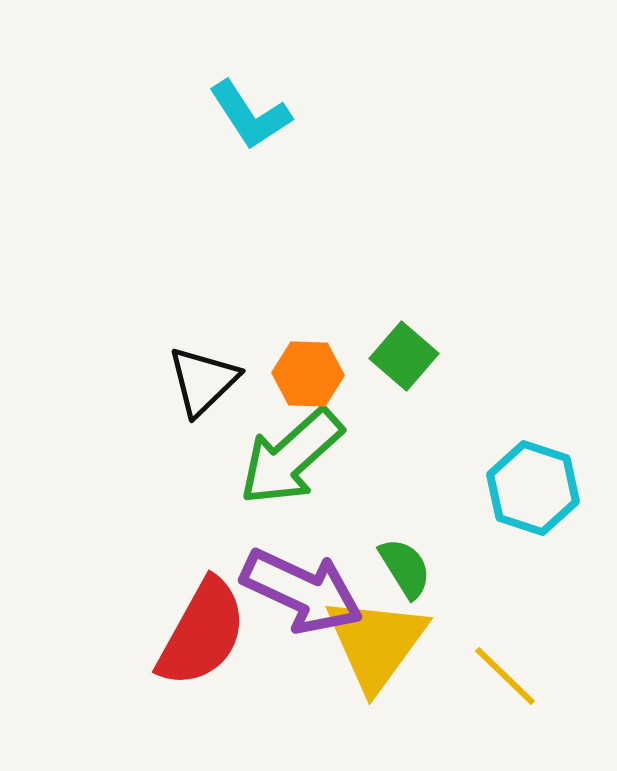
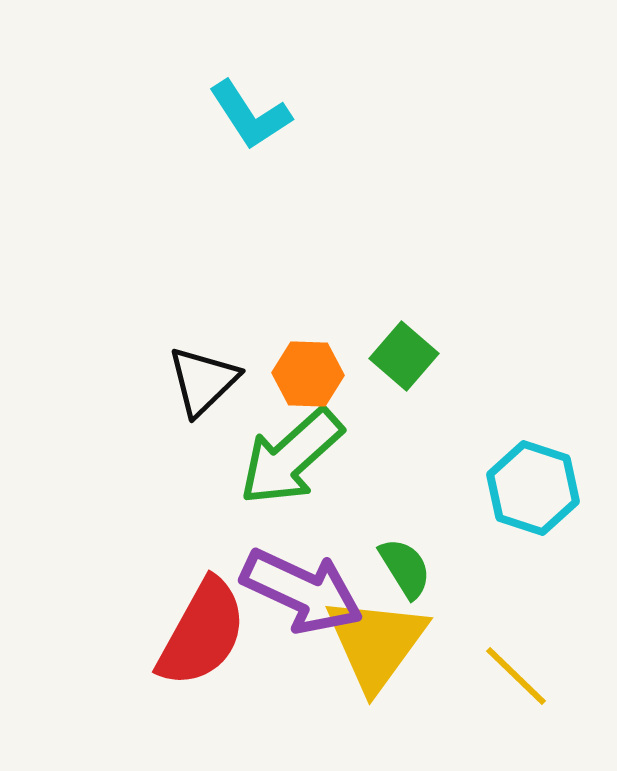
yellow line: moved 11 px right
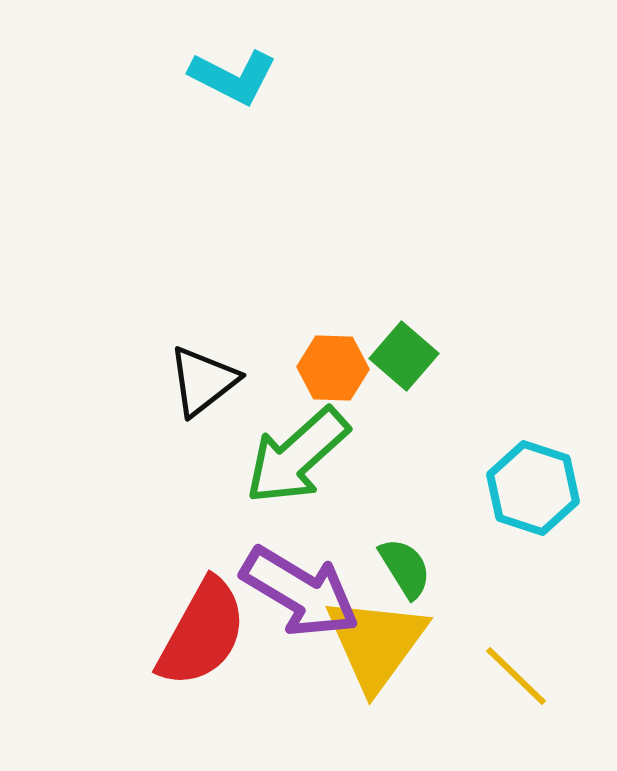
cyan L-shape: moved 17 px left, 38 px up; rotated 30 degrees counterclockwise
orange hexagon: moved 25 px right, 6 px up
black triangle: rotated 6 degrees clockwise
green arrow: moved 6 px right, 1 px up
purple arrow: moved 2 px left, 1 px down; rotated 6 degrees clockwise
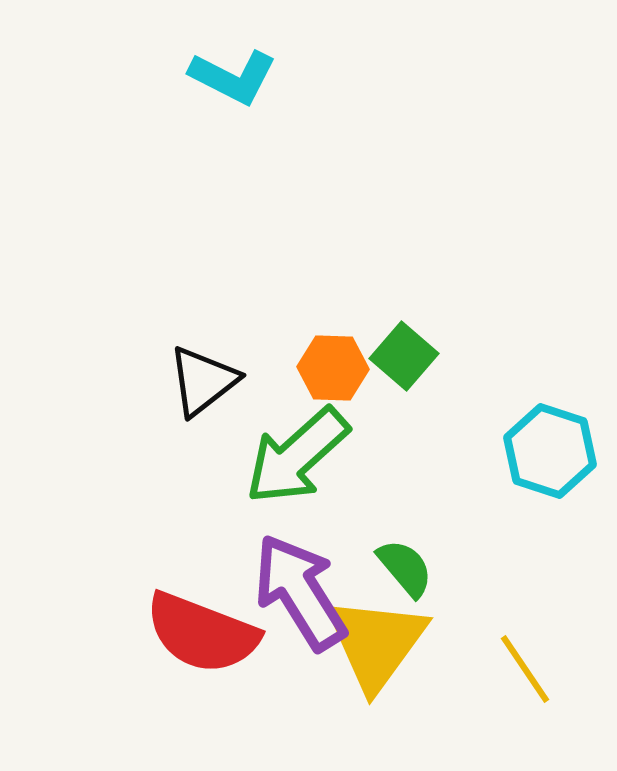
cyan hexagon: moved 17 px right, 37 px up
green semicircle: rotated 8 degrees counterclockwise
purple arrow: rotated 153 degrees counterclockwise
red semicircle: rotated 82 degrees clockwise
yellow line: moved 9 px right, 7 px up; rotated 12 degrees clockwise
